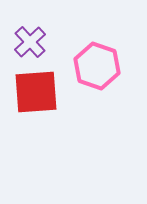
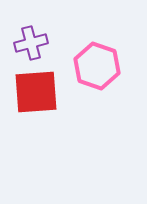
purple cross: moved 1 px right, 1 px down; rotated 28 degrees clockwise
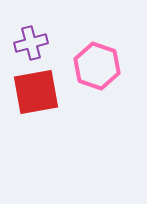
red square: rotated 6 degrees counterclockwise
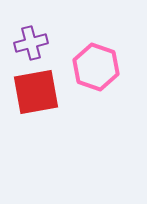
pink hexagon: moved 1 px left, 1 px down
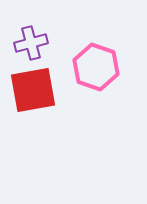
red square: moved 3 px left, 2 px up
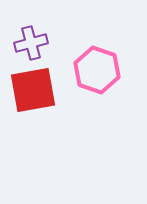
pink hexagon: moved 1 px right, 3 px down
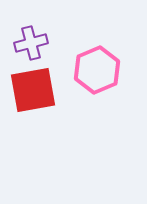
pink hexagon: rotated 18 degrees clockwise
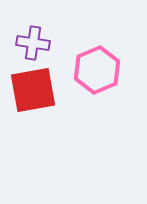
purple cross: moved 2 px right; rotated 24 degrees clockwise
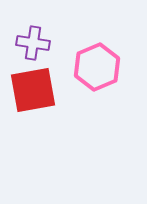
pink hexagon: moved 3 px up
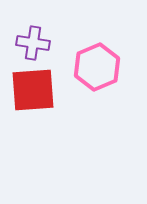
red square: rotated 6 degrees clockwise
